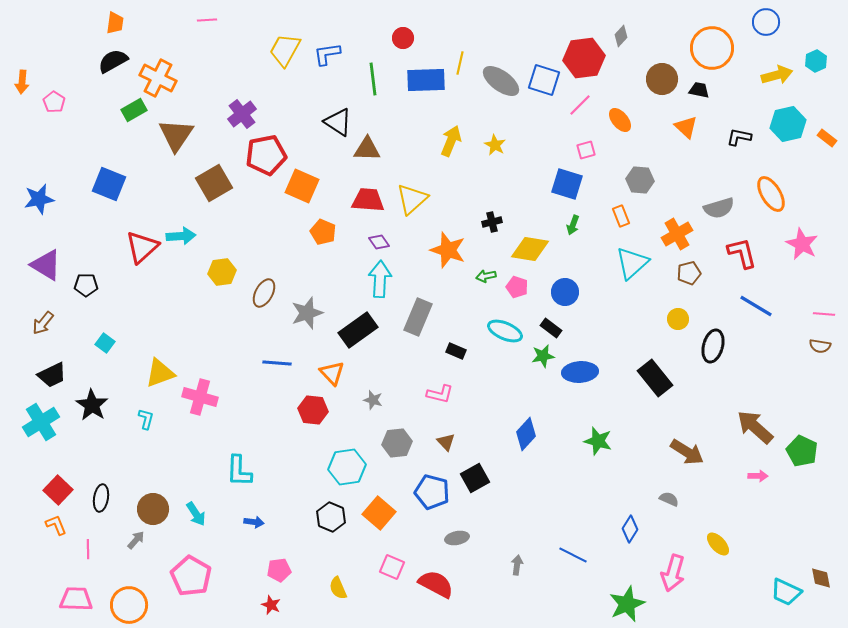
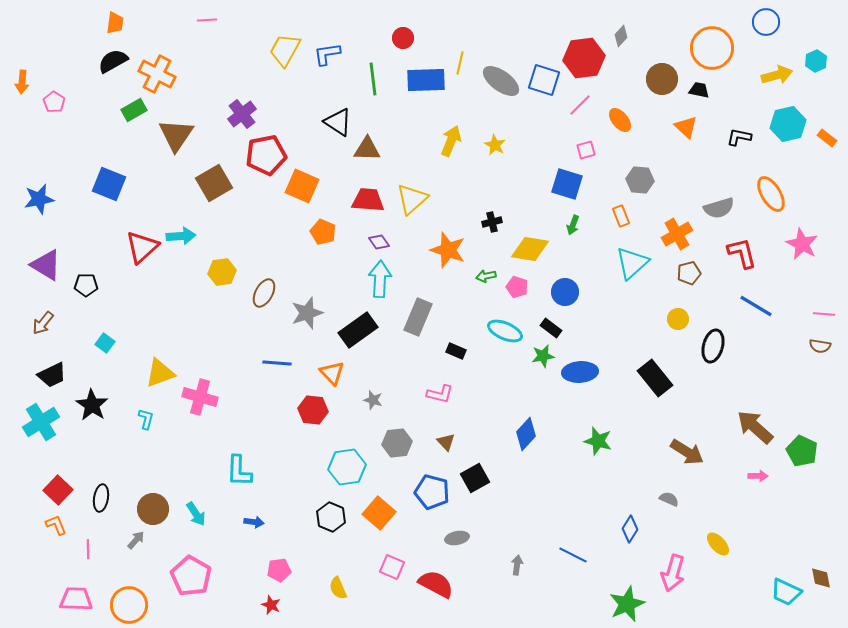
orange cross at (158, 78): moved 1 px left, 4 px up
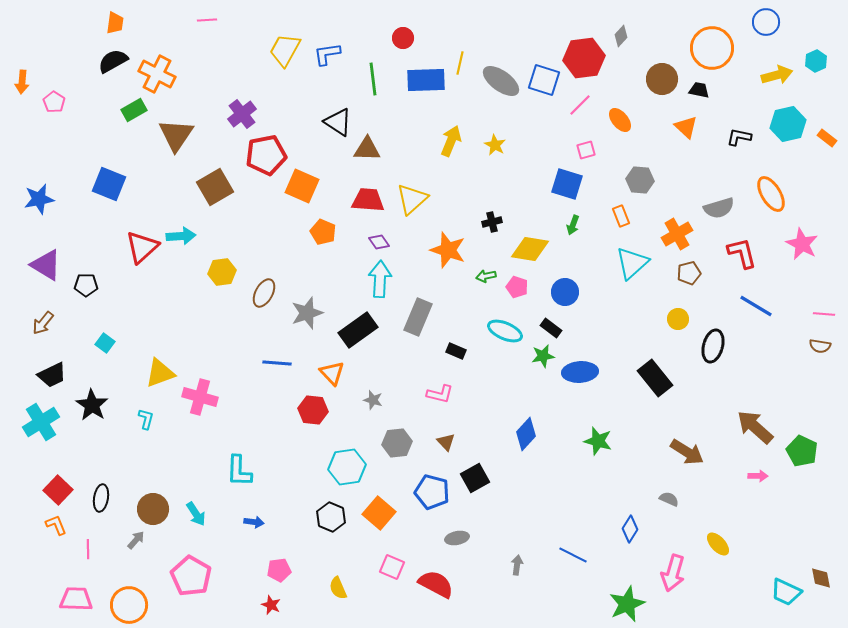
brown square at (214, 183): moved 1 px right, 4 px down
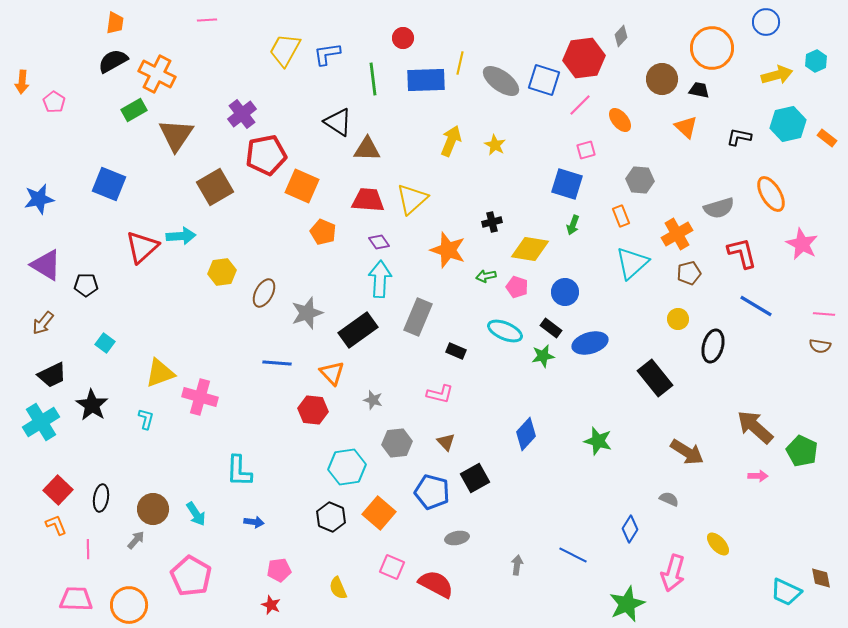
blue ellipse at (580, 372): moved 10 px right, 29 px up; rotated 12 degrees counterclockwise
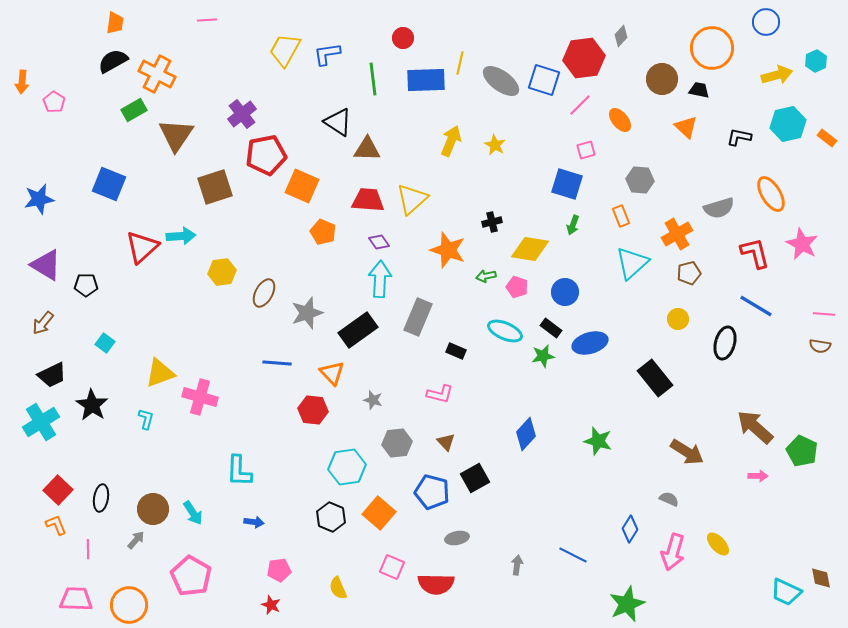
brown square at (215, 187): rotated 12 degrees clockwise
red L-shape at (742, 253): moved 13 px right
black ellipse at (713, 346): moved 12 px right, 3 px up
cyan arrow at (196, 514): moved 3 px left, 1 px up
pink arrow at (673, 573): moved 21 px up
red semicircle at (436, 584): rotated 153 degrees clockwise
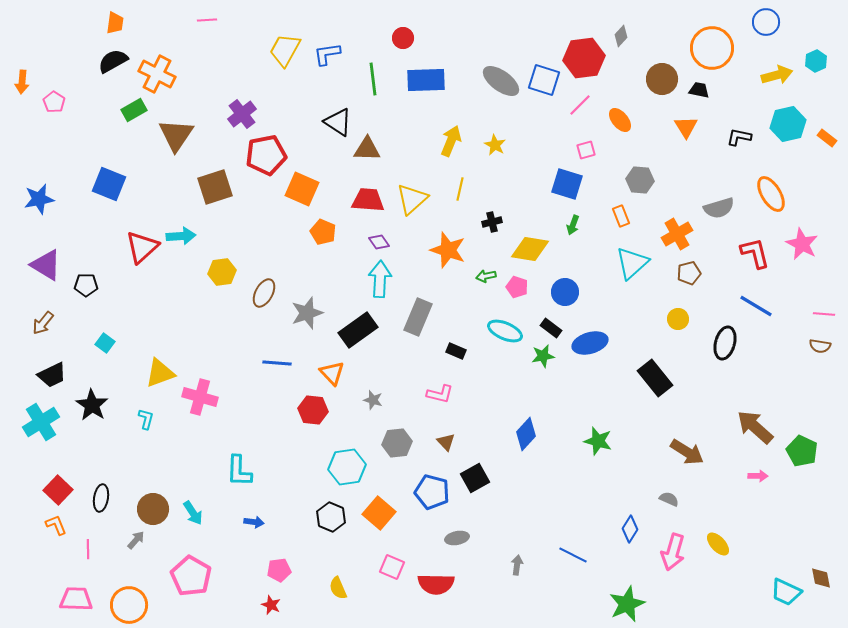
yellow line at (460, 63): moved 126 px down
orange triangle at (686, 127): rotated 15 degrees clockwise
orange square at (302, 186): moved 3 px down
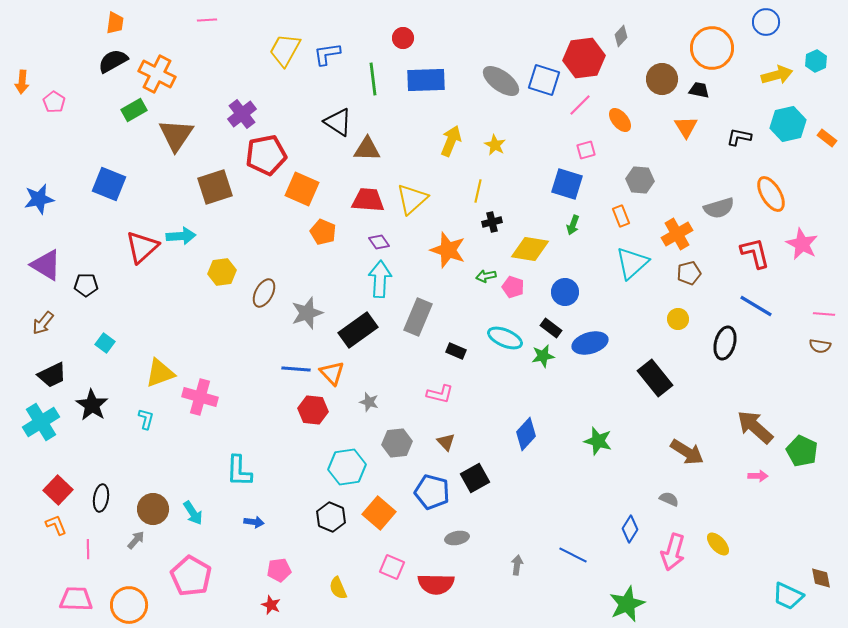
yellow line at (460, 189): moved 18 px right, 2 px down
pink pentagon at (517, 287): moved 4 px left
cyan ellipse at (505, 331): moved 7 px down
blue line at (277, 363): moved 19 px right, 6 px down
gray star at (373, 400): moved 4 px left, 2 px down
cyan trapezoid at (786, 592): moved 2 px right, 4 px down
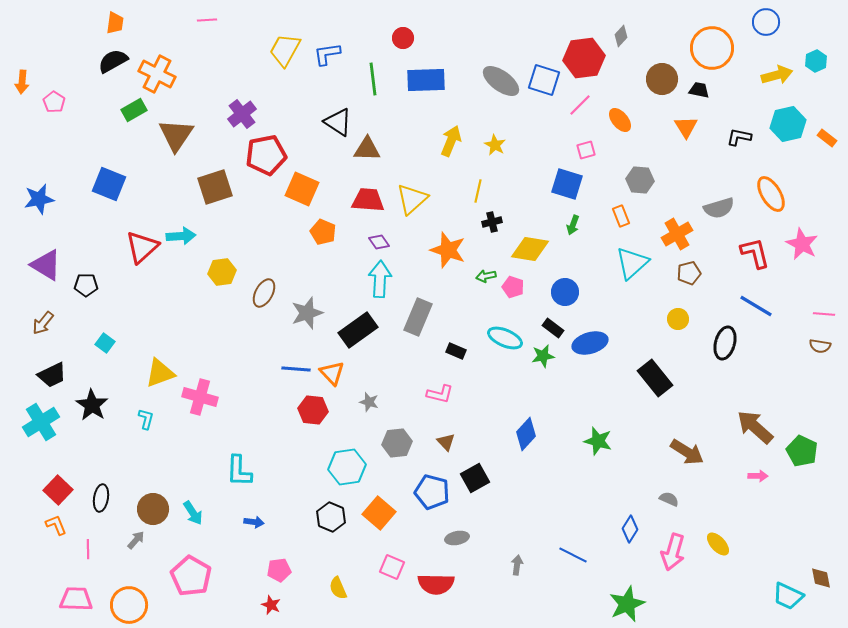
black rectangle at (551, 328): moved 2 px right
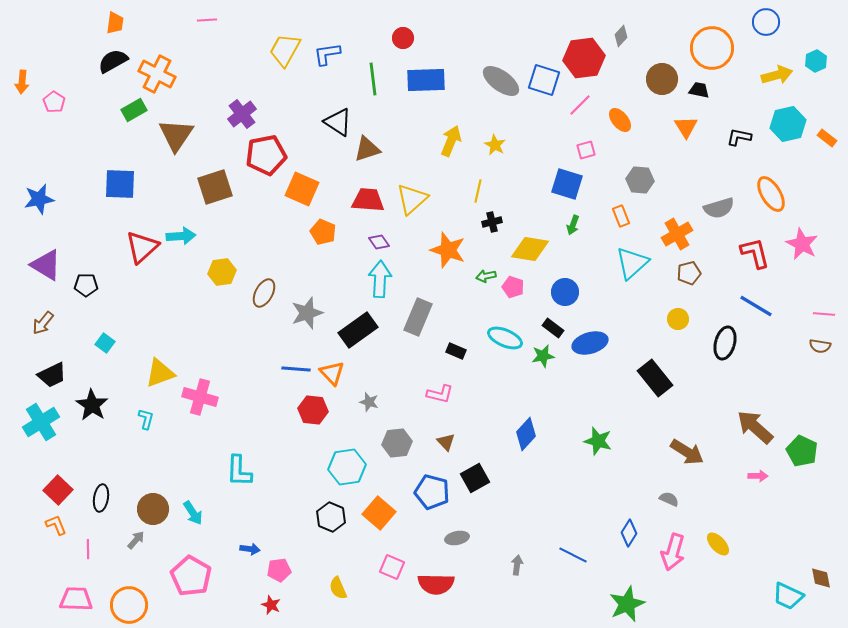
brown triangle at (367, 149): rotated 20 degrees counterclockwise
blue square at (109, 184): moved 11 px right; rotated 20 degrees counterclockwise
blue arrow at (254, 522): moved 4 px left, 27 px down
blue diamond at (630, 529): moved 1 px left, 4 px down
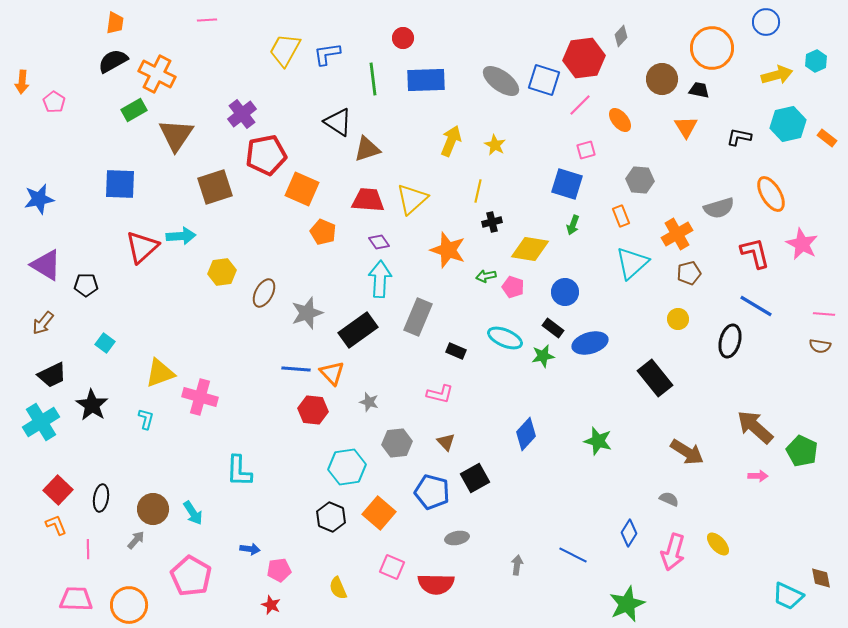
black ellipse at (725, 343): moved 5 px right, 2 px up
